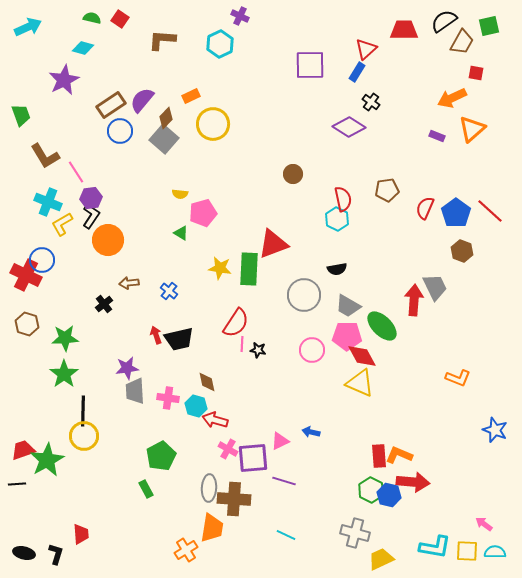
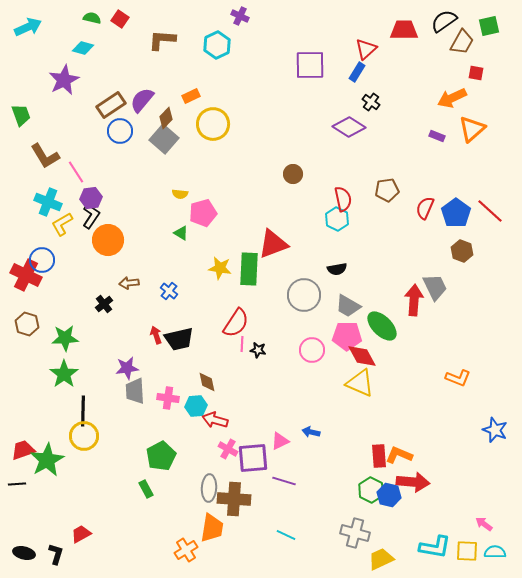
cyan hexagon at (220, 44): moved 3 px left, 1 px down
cyan hexagon at (196, 406): rotated 20 degrees counterclockwise
red trapezoid at (81, 534): rotated 115 degrees counterclockwise
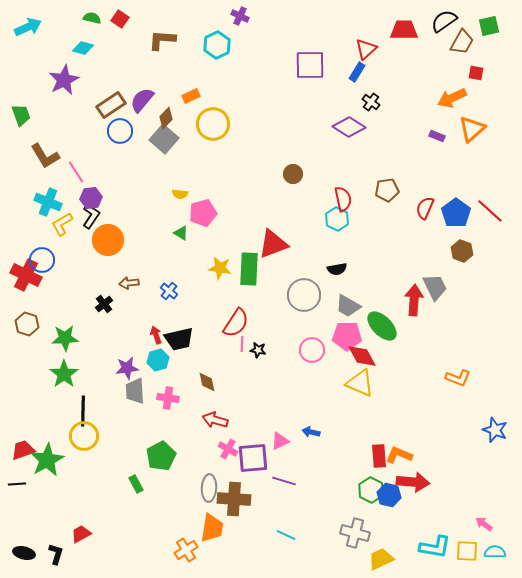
cyan hexagon at (196, 406): moved 38 px left, 46 px up; rotated 10 degrees counterclockwise
green rectangle at (146, 489): moved 10 px left, 5 px up
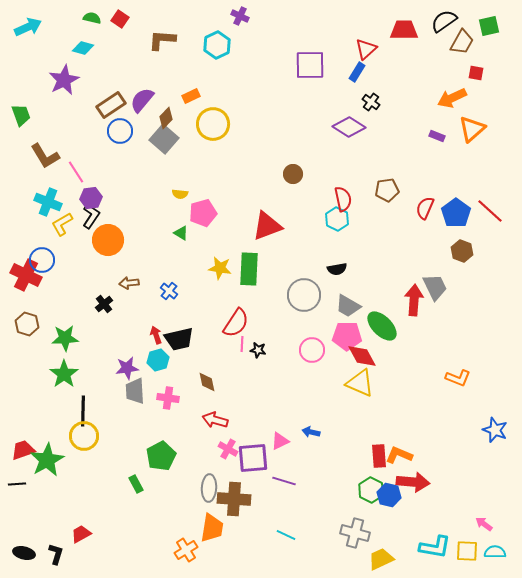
red triangle at (273, 244): moved 6 px left, 18 px up
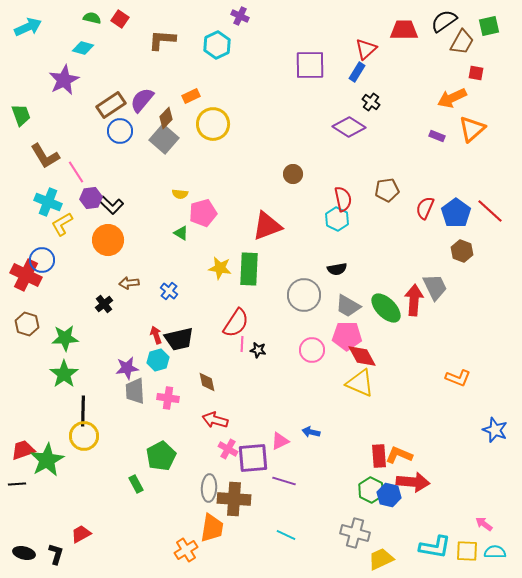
black L-shape at (91, 216): moved 20 px right, 11 px up; rotated 100 degrees clockwise
green ellipse at (382, 326): moved 4 px right, 18 px up
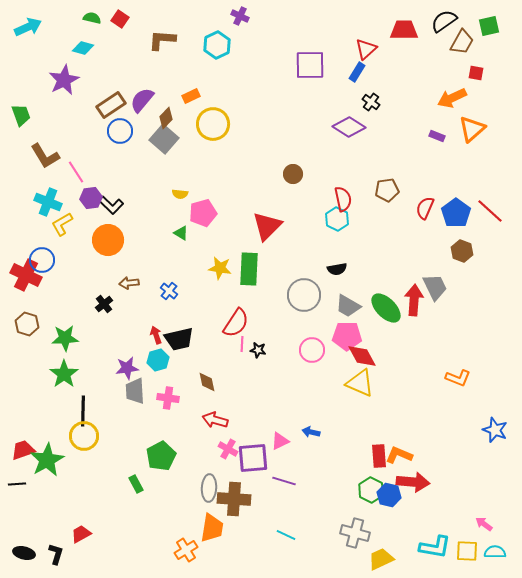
red triangle at (267, 226): rotated 24 degrees counterclockwise
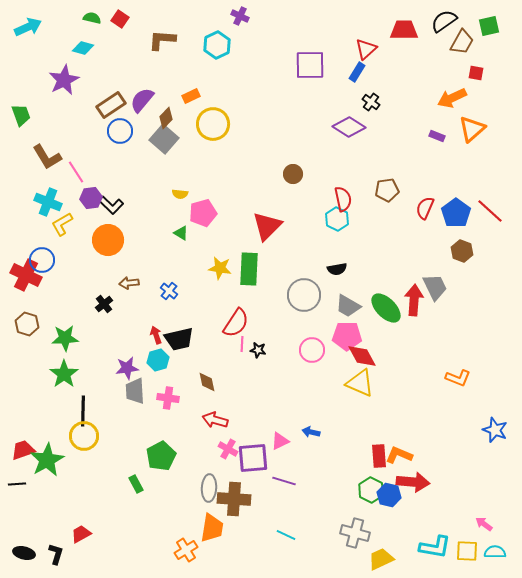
brown L-shape at (45, 156): moved 2 px right, 1 px down
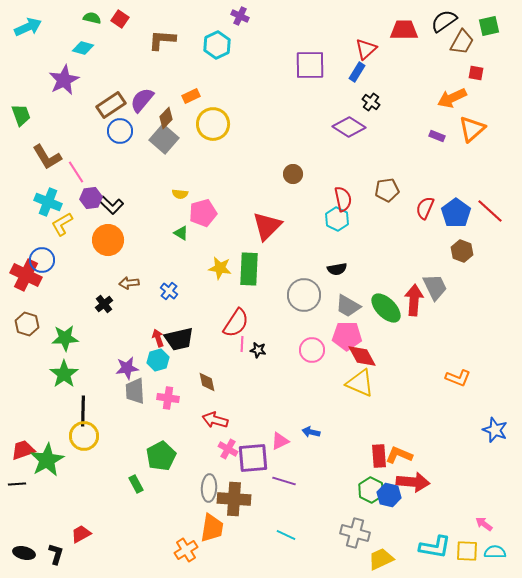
red arrow at (156, 335): moved 2 px right, 3 px down
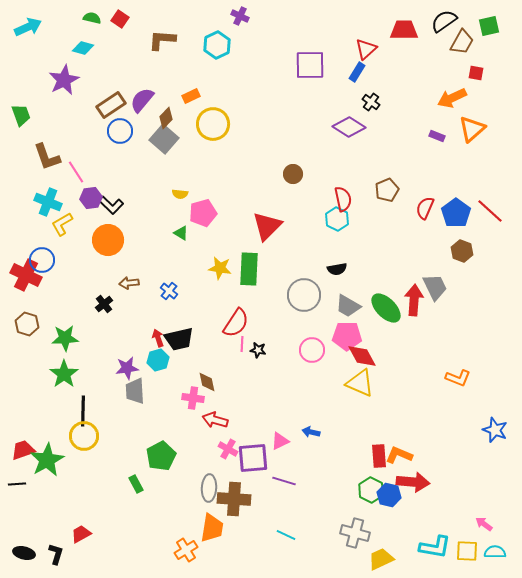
brown L-shape at (47, 157): rotated 12 degrees clockwise
brown pentagon at (387, 190): rotated 15 degrees counterclockwise
pink cross at (168, 398): moved 25 px right
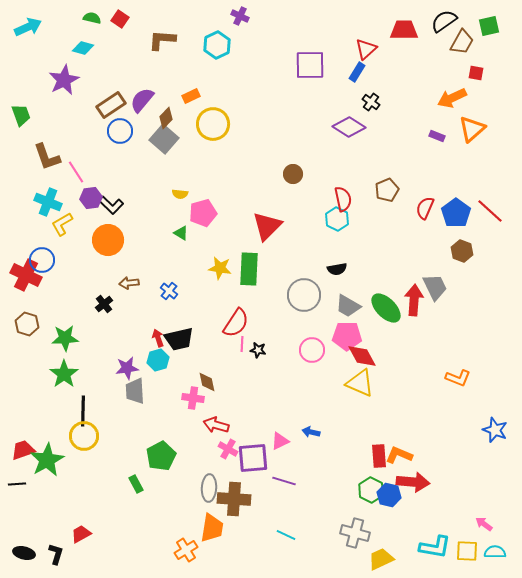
red arrow at (215, 420): moved 1 px right, 5 px down
